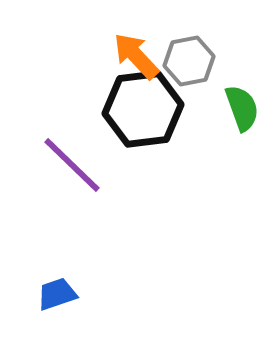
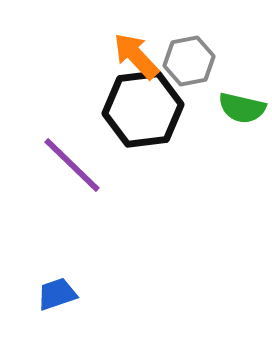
green semicircle: rotated 123 degrees clockwise
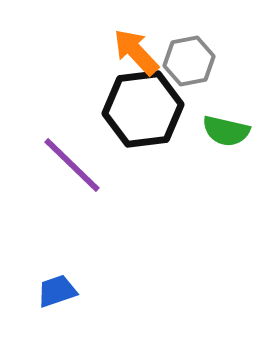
orange arrow: moved 4 px up
green semicircle: moved 16 px left, 23 px down
blue trapezoid: moved 3 px up
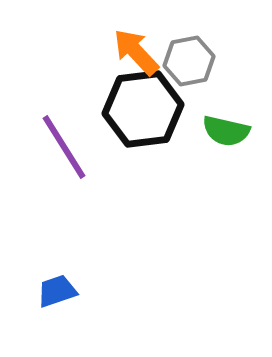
purple line: moved 8 px left, 18 px up; rotated 14 degrees clockwise
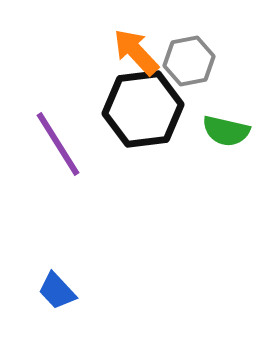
purple line: moved 6 px left, 3 px up
blue trapezoid: rotated 114 degrees counterclockwise
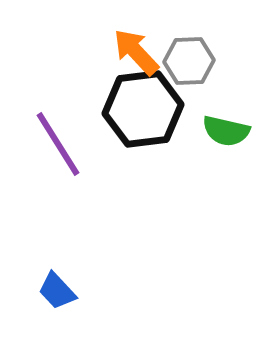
gray hexagon: rotated 9 degrees clockwise
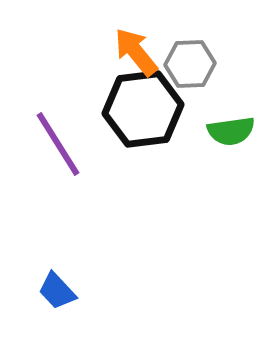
orange arrow: rotated 4 degrees clockwise
gray hexagon: moved 1 px right, 3 px down
green semicircle: moved 5 px right; rotated 21 degrees counterclockwise
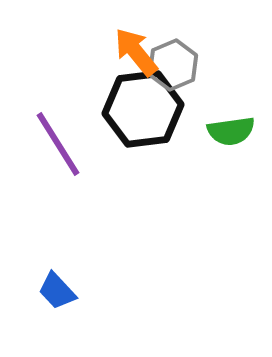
gray hexagon: moved 17 px left, 1 px down; rotated 21 degrees counterclockwise
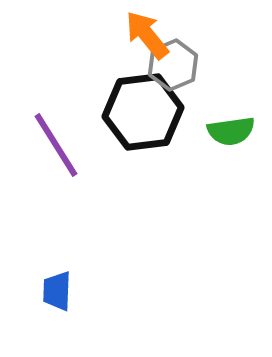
orange arrow: moved 11 px right, 17 px up
black hexagon: moved 3 px down
purple line: moved 2 px left, 1 px down
blue trapezoid: rotated 45 degrees clockwise
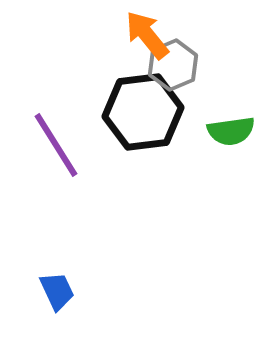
blue trapezoid: rotated 153 degrees clockwise
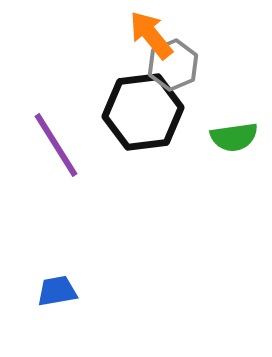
orange arrow: moved 4 px right
green semicircle: moved 3 px right, 6 px down
blue trapezoid: rotated 75 degrees counterclockwise
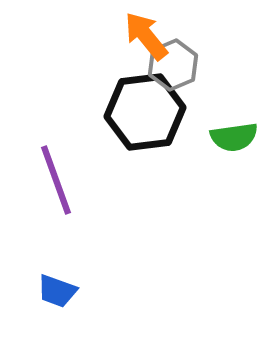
orange arrow: moved 5 px left, 1 px down
black hexagon: moved 2 px right
purple line: moved 35 px down; rotated 12 degrees clockwise
blue trapezoid: rotated 150 degrees counterclockwise
